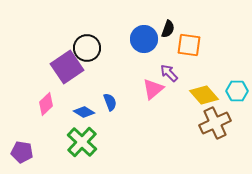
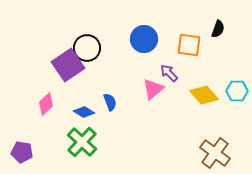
black semicircle: moved 50 px right
purple square: moved 1 px right, 2 px up
brown cross: moved 30 px down; rotated 28 degrees counterclockwise
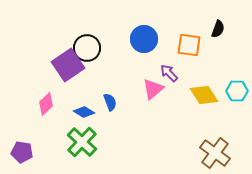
yellow diamond: rotated 8 degrees clockwise
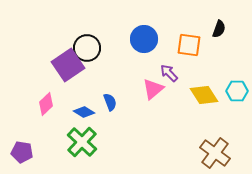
black semicircle: moved 1 px right
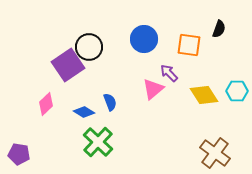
black circle: moved 2 px right, 1 px up
green cross: moved 16 px right
purple pentagon: moved 3 px left, 2 px down
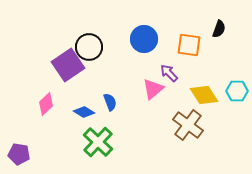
brown cross: moved 27 px left, 28 px up
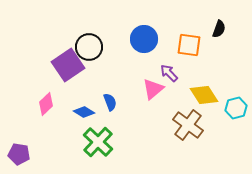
cyan hexagon: moved 1 px left, 17 px down; rotated 15 degrees counterclockwise
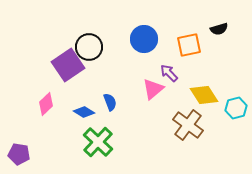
black semicircle: rotated 54 degrees clockwise
orange square: rotated 20 degrees counterclockwise
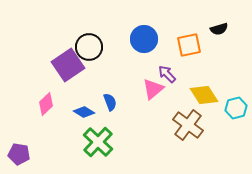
purple arrow: moved 2 px left, 1 px down
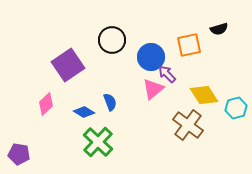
blue circle: moved 7 px right, 18 px down
black circle: moved 23 px right, 7 px up
